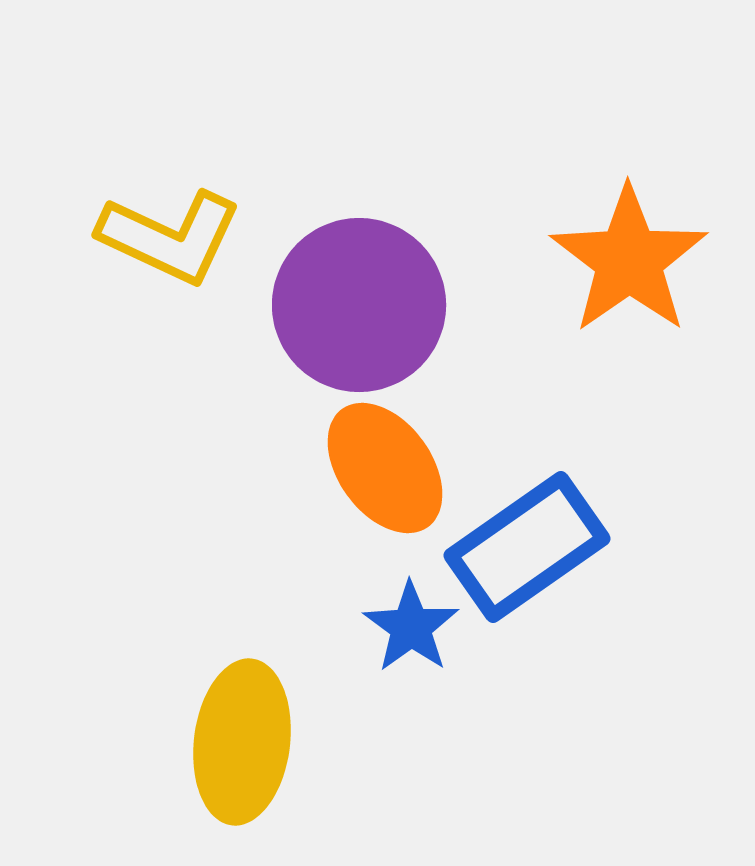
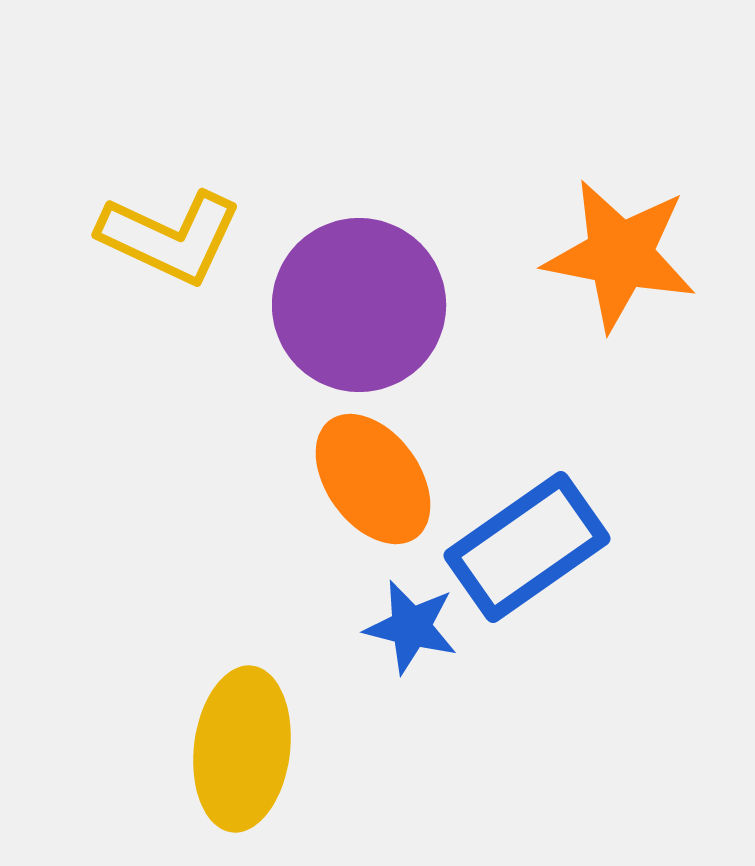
orange star: moved 9 px left, 5 px up; rotated 26 degrees counterclockwise
orange ellipse: moved 12 px left, 11 px down
blue star: rotated 22 degrees counterclockwise
yellow ellipse: moved 7 px down
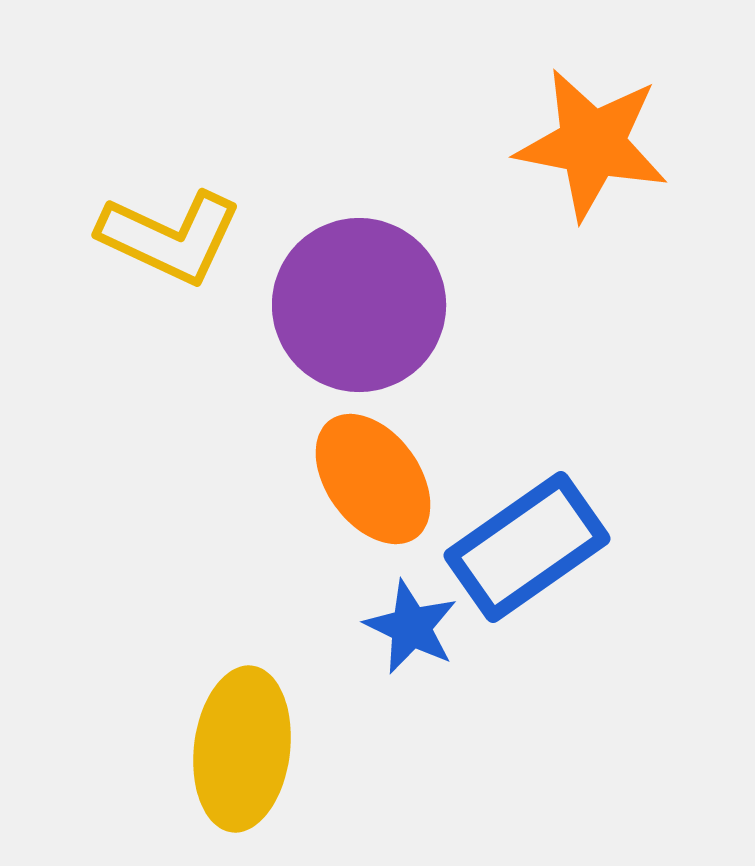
orange star: moved 28 px left, 111 px up
blue star: rotated 12 degrees clockwise
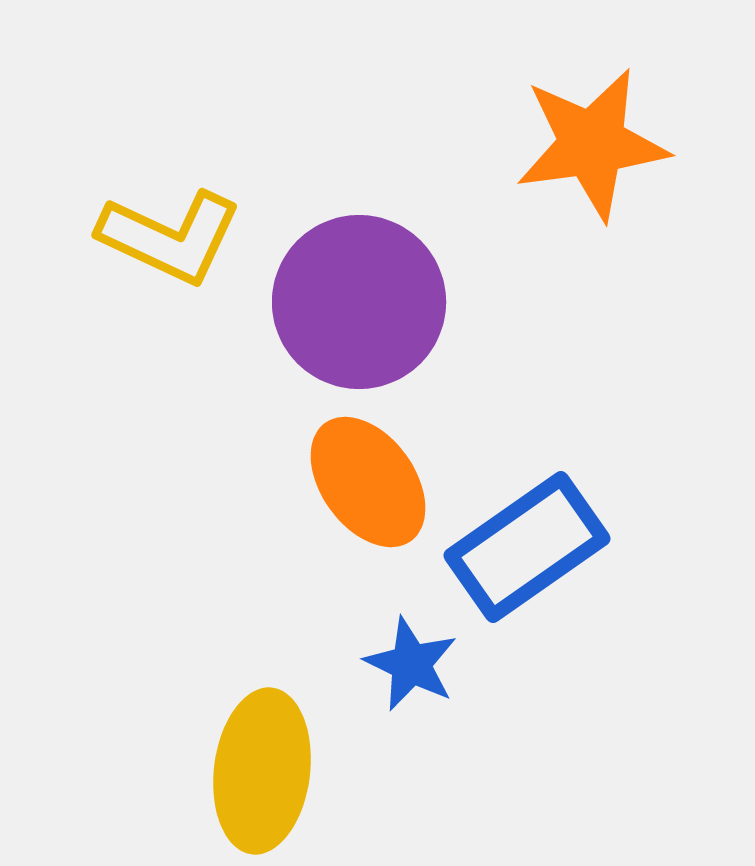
orange star: rotated 19 degrees counterclockwise
purple circle: moved 3 px up
orange ellipse: moved 5 px left, 3 px down
blue star: moved 37 px down
yellow ellipse: moved 20 px right, 22 px down
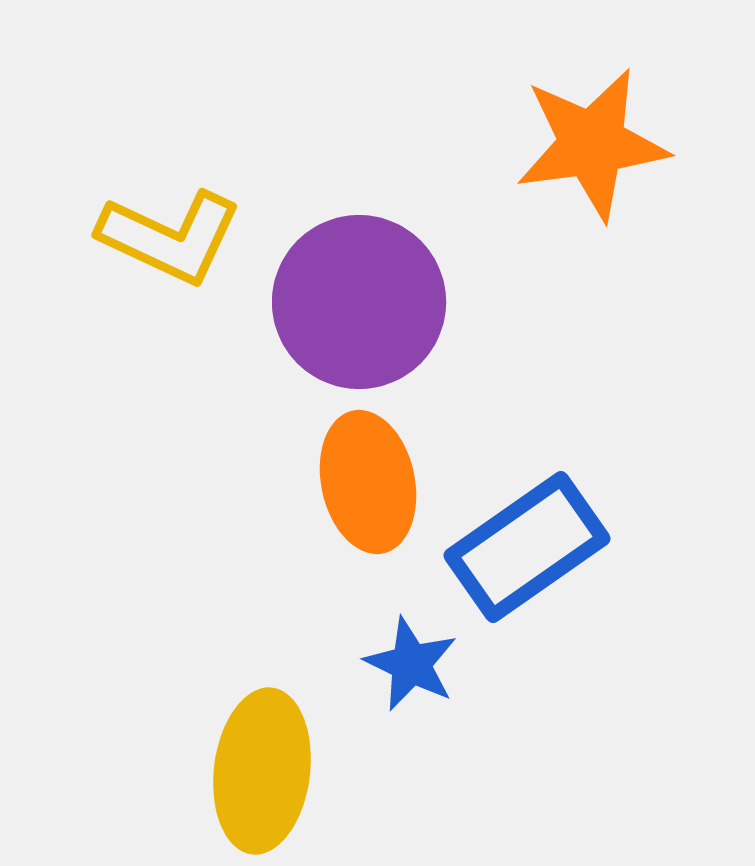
orange ellipse: rotated 24 degrees clockwise
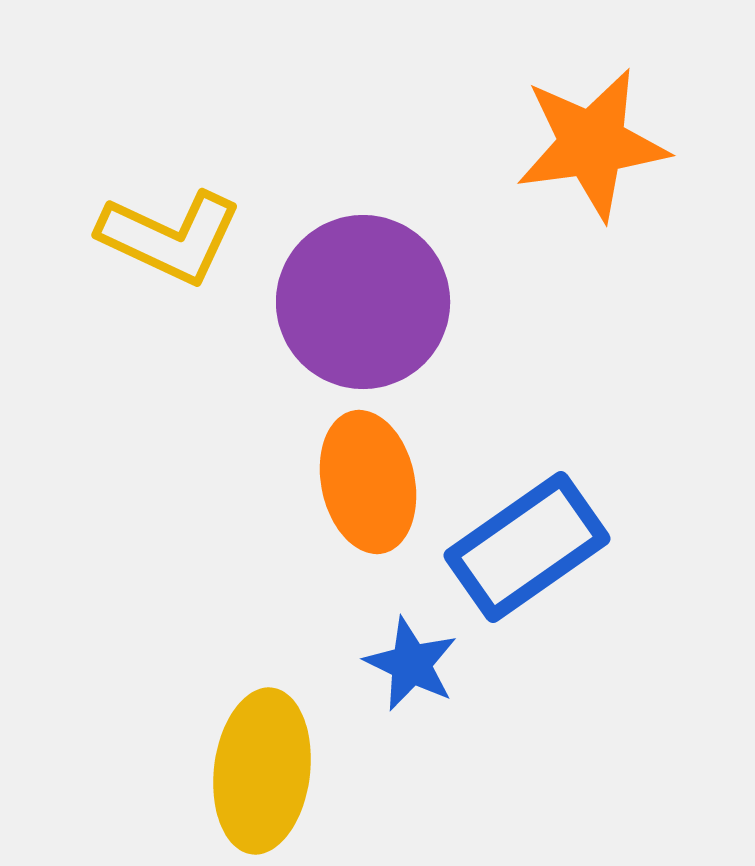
purple circle: moved 4 px right
